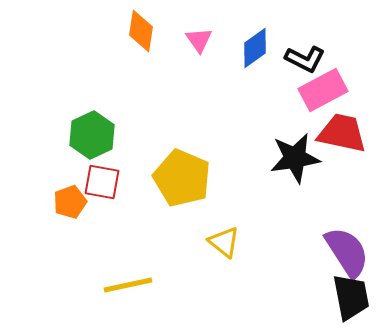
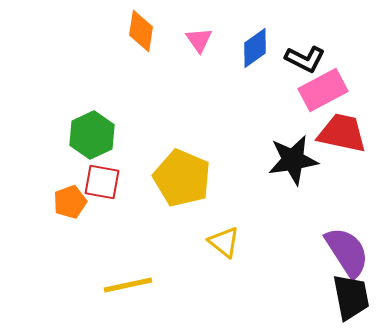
black star: moved 2 px left, 2 px down
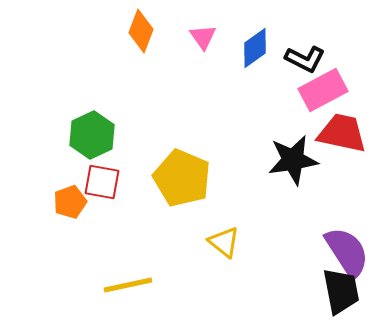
orange diamond: rotated 12 degrees clockwise
pink triangle: moved 4 px right, 3 px up
black trapezoid: moved 10 px left, 6 px up
